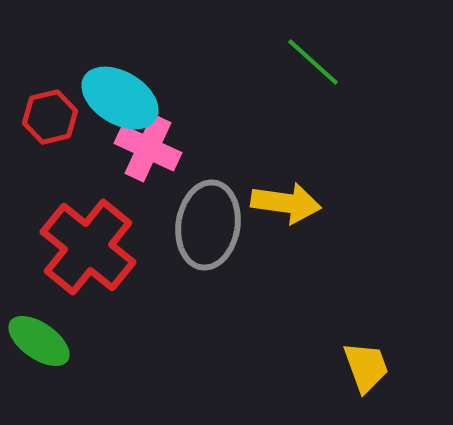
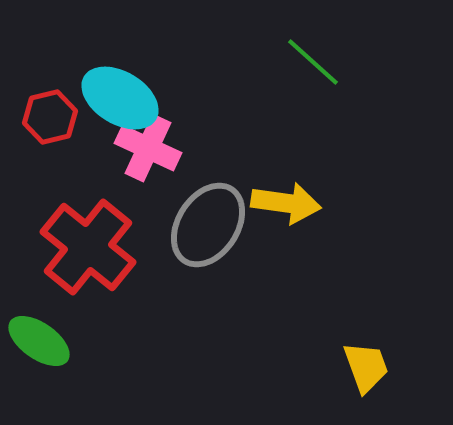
gray ellipse: rotated 24 degrees clockwise
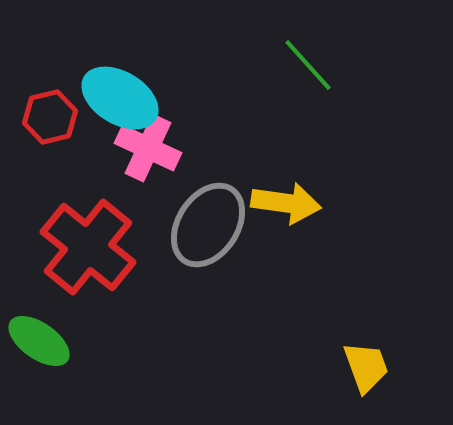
green line: moved 5 px left, 3 px down; rotated 6 degrees clockwise
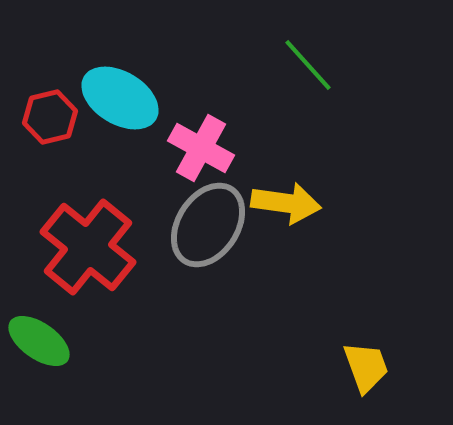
pink cross: moved 53 px right; rotated 4 degrees clockwise
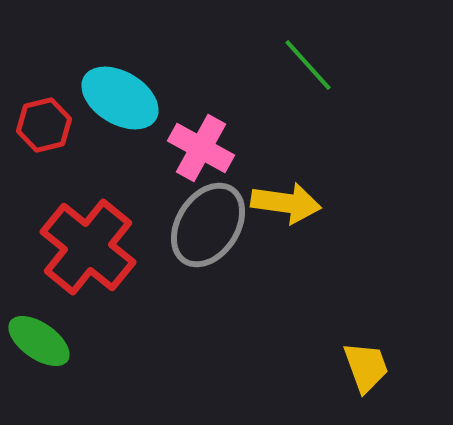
red hexagon: moved 6 px left, 8 px down
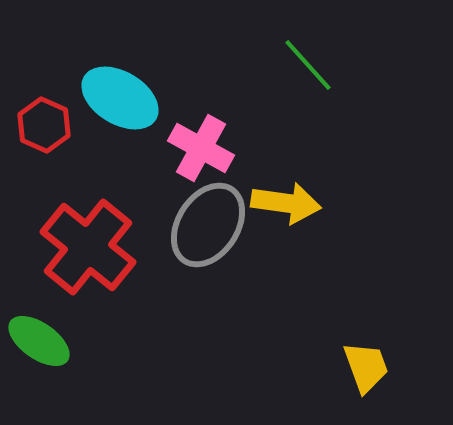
red hexagon: rotated 22 degrees counterclockwise
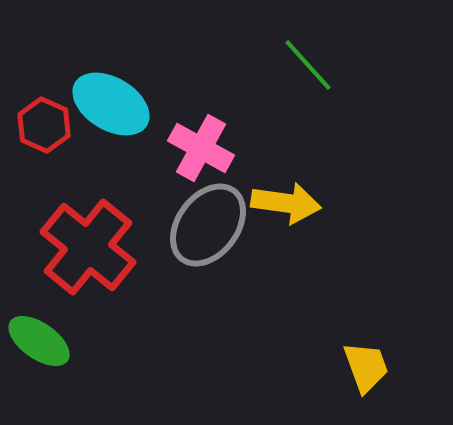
cyan ellipse: moved 9 px left, 6 px down
gray ellipse: rotated 4 degrees clockwise
